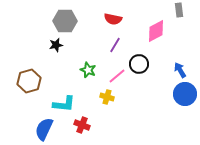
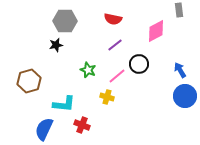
purple line: rotated 21 degrees clockwise
blue circle: moved 2 px down
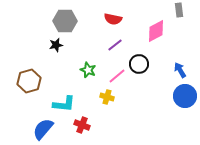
blue semicircle: moved 1 px left; rotated 15 degrees clockwise
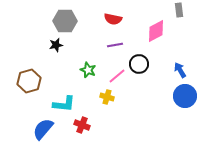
purple line: rotated 28 degrees clockwise
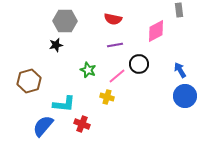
red cross: moved 1 px up
blue semicircle: moved 3 px up
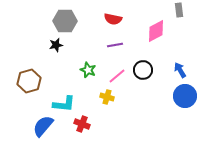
black circle: moved 4 px right, 6 px down
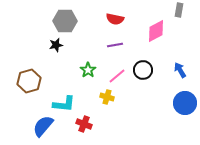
gray rectangle: rotated 16 degrees clockwise
red semicircle: moved 2 px right
green star: rotated 14 degrees clockwise
blue circle: moved 7 px down
red cross: moved 2 px right
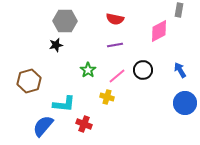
pink diamond: moved 3 px right
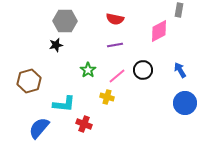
blue semicircle: moved 4 px left, 2 px down
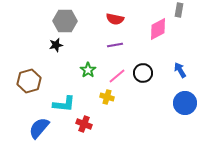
pink diamond: moved 1 px left, 2 px up
black circle: moved 3 px down
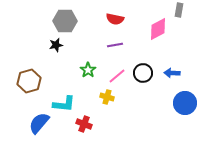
blue arrow: moved 8 px left, 3 px down; rotated 56 degrees counterclockwise
blue semicircle: moved 5 px up
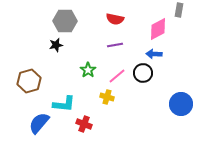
blue arrow: moved 18 px left, 19 px up
blue circle: moved 4 px left, 1 px down
